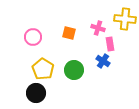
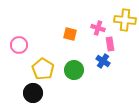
yellow cross: moved 1 px down
orange square: moved 1 px right, 1 px down
pink circle: moved 14 px left, 8 px down
black circle: moved 3 px left
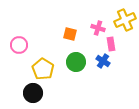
yellow cross: rotated 30 degrees counterclockwise
pink rectangle: moved 1 px right
green circle: moved 2 px right, 8 px up
